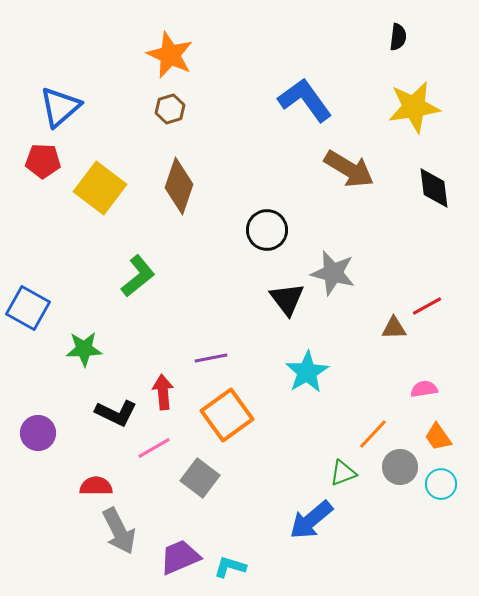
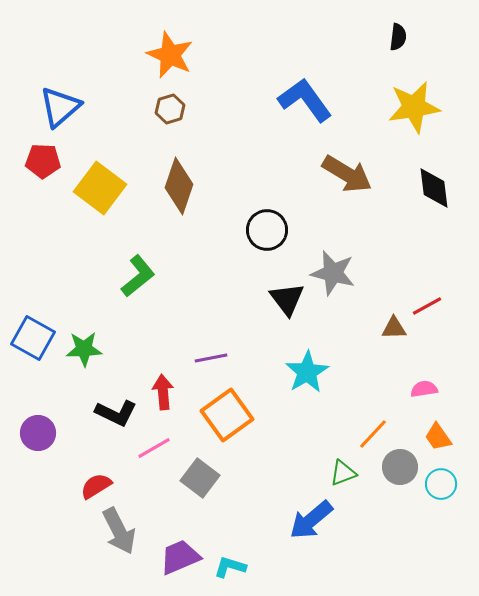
brown arrow: moved 2 px left, 5 px down
blue square: moved 5 px right, 30 px down
red semicircle: rotated 32 degrees counterclockwise
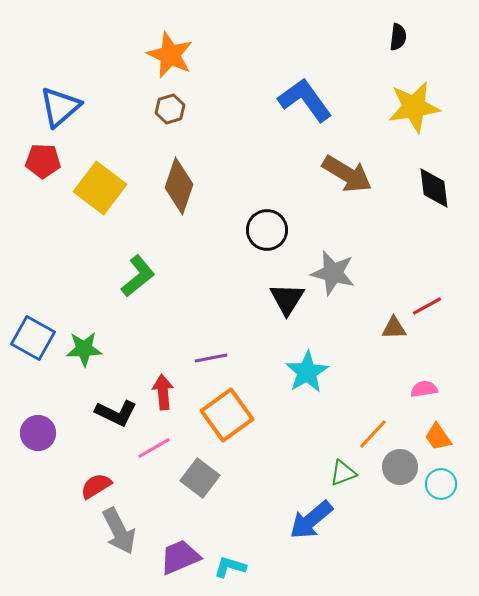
black triangle: rotated 9 degrees clockwise
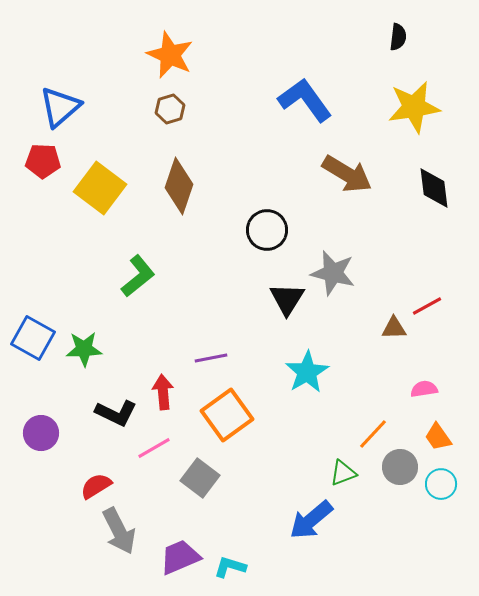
purple circle: moved 3 px right
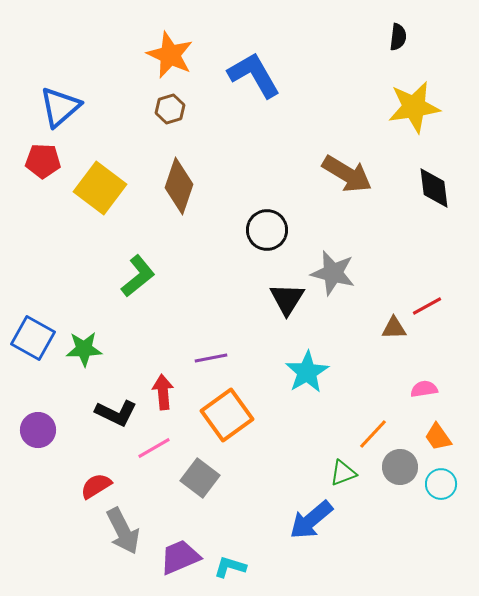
blue L-shape: moved 51 px left, 25 px up; rotated 6 degrees clockwise
purple circle: moved 3 px left, 3 px up
gray arrow: moved 4 px right
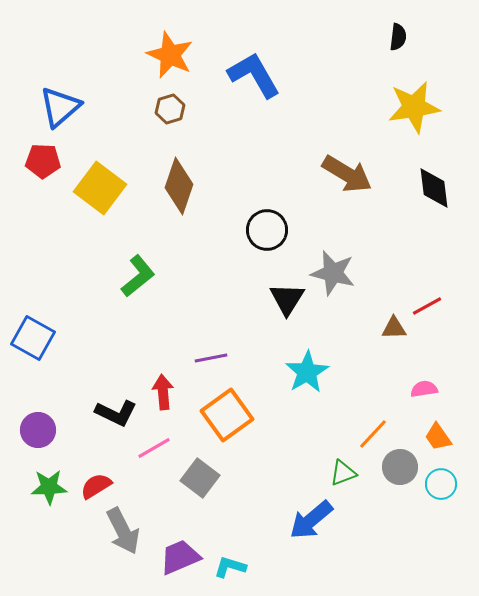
green star: moved 35 px left, 138 px down
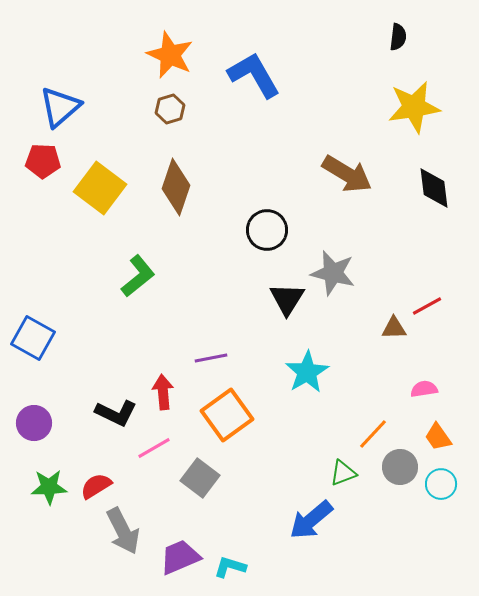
brown diamond: moved 3 px left, 1 px down
purple circle: moved 4 px left, 7 px up
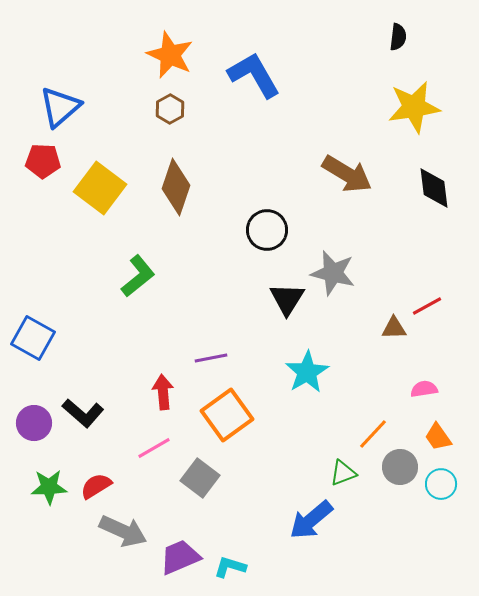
brown hexagon: rotated 12 degrees counterclockwise
black L-shape: moved 33 px left; rotated 15 degrees clockwise
gray arrow: rotated 39 degrees counterclockwise
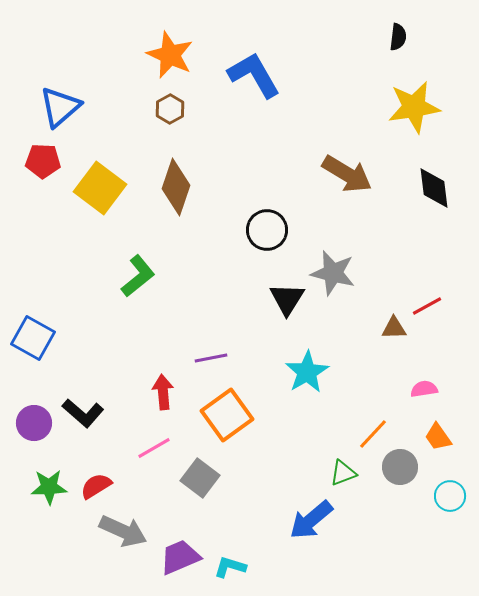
cyan circle: moved 9 px right, 12 px down
